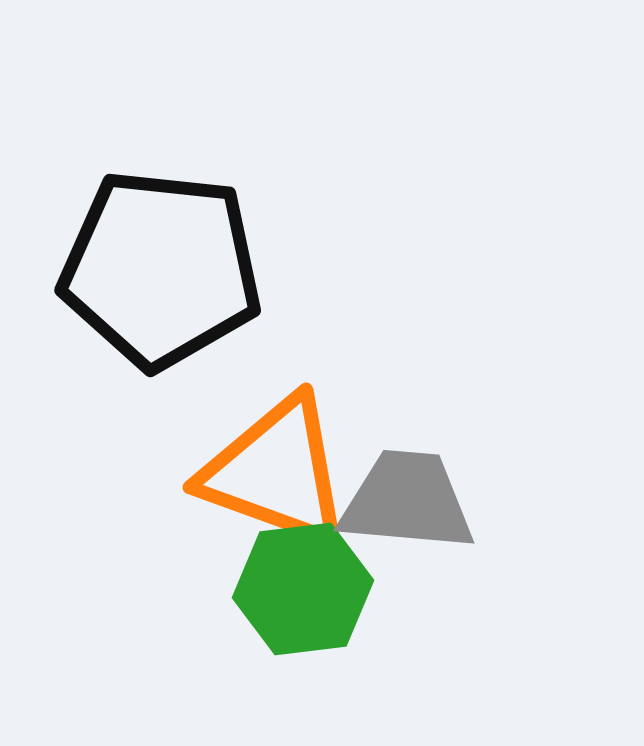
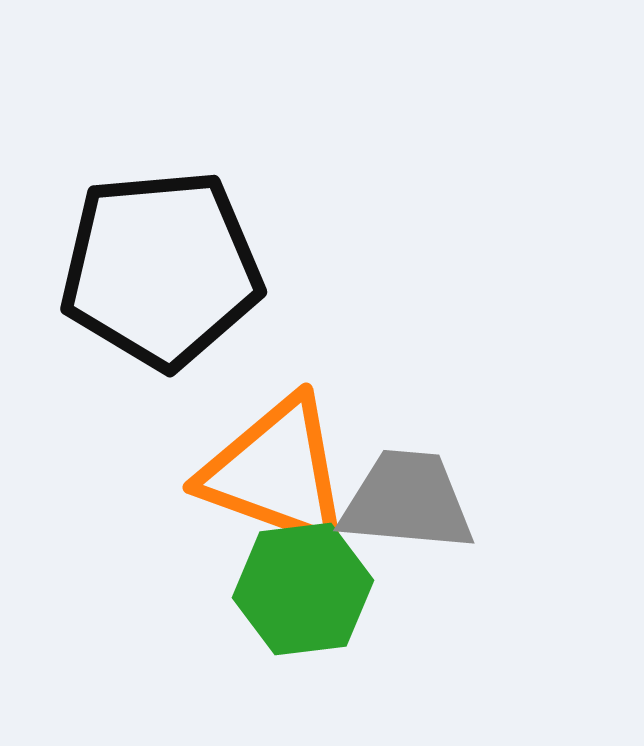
black pentagon: rotated 11 degrees counterclockwise
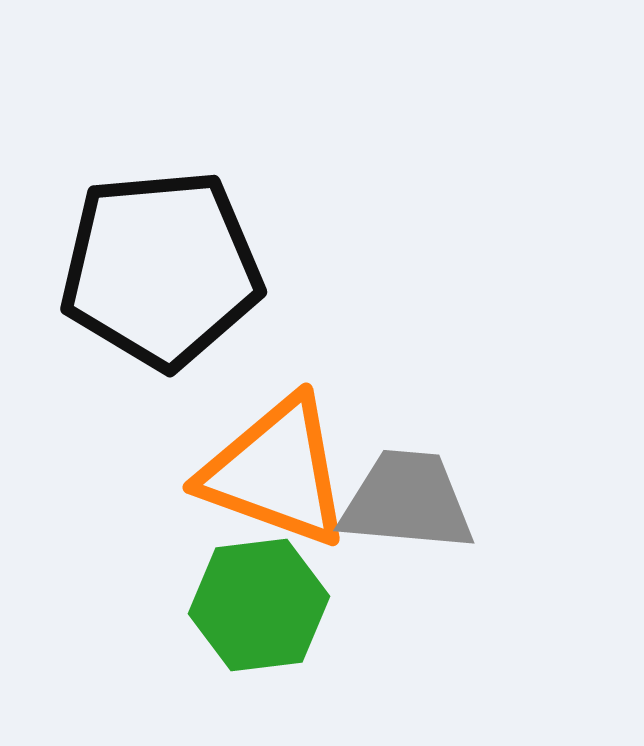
green hexagon: moved 44 px left, 16 px down
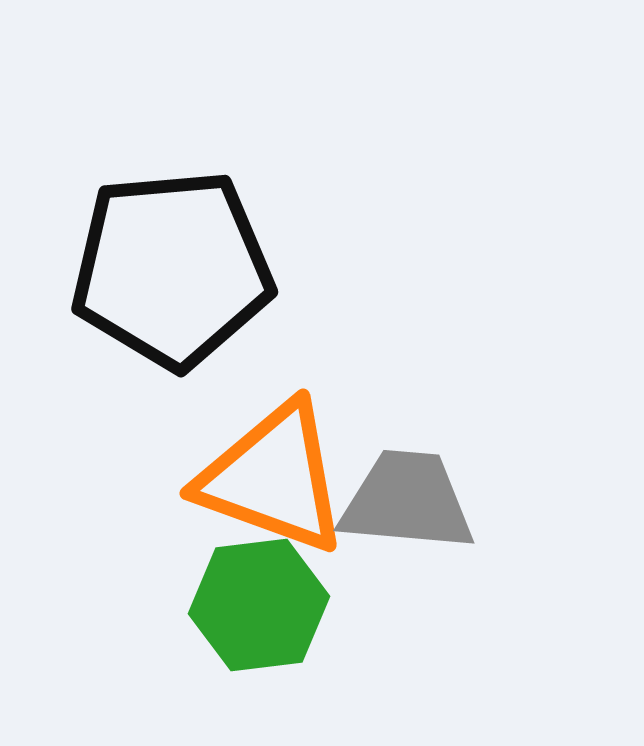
black pentagon: moved 11 px right
orange triangle: moved 3 px left, 6 px down
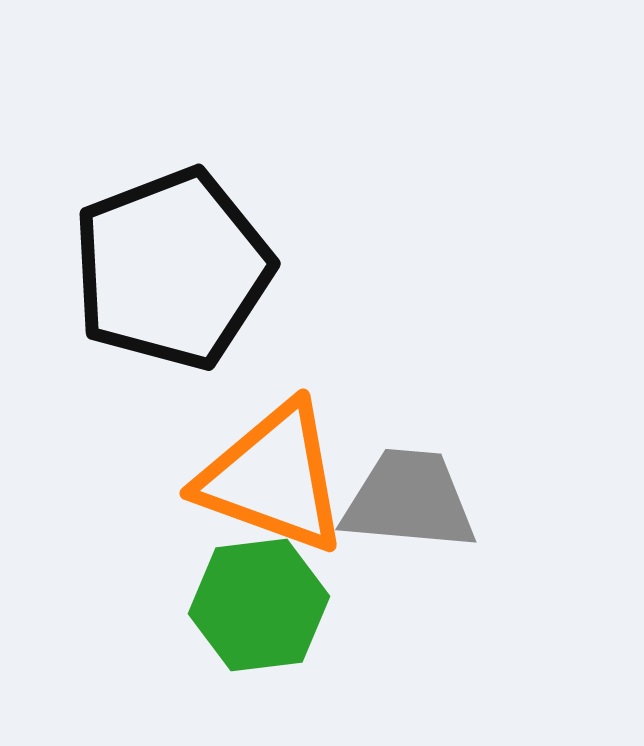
black pentagon: rotated 16 degrees counterclockwise
gray trapezoid: moved 2 px right, 1 px up
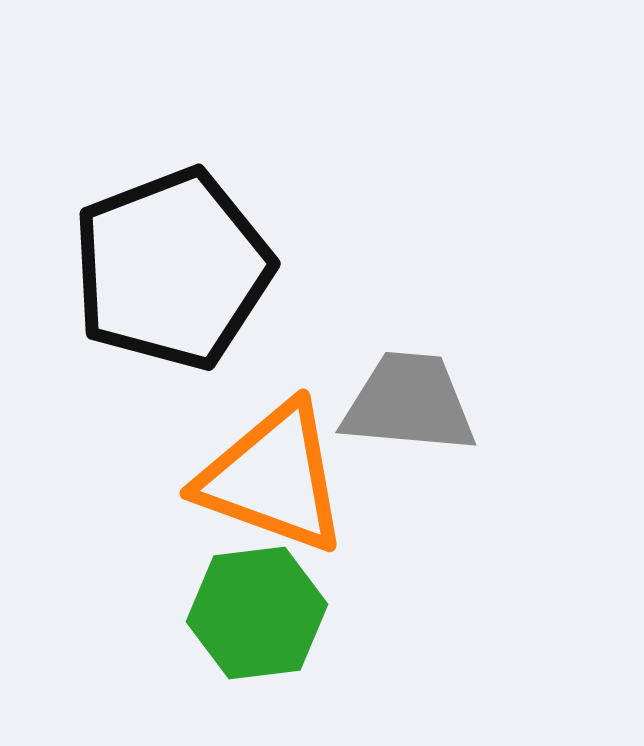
gray trapezoid: moved 97 px up
green hexagon: moved 2 px left, 8 px down
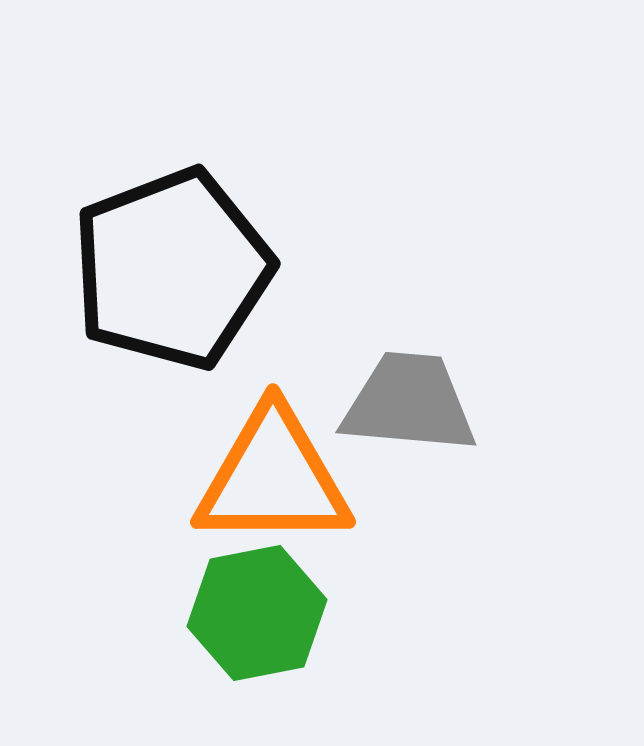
orange triangle: rotated 20 degrees counterclockwise
green hexagon: rotated 4 degrees counterclockwise
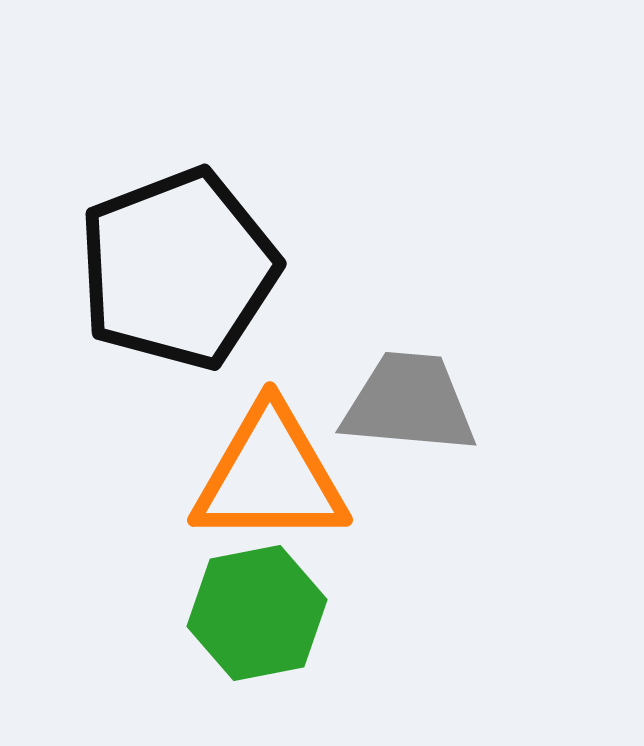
black pentagon: moved 6 px right
orange triangle: moved 3 px left, 2 px up
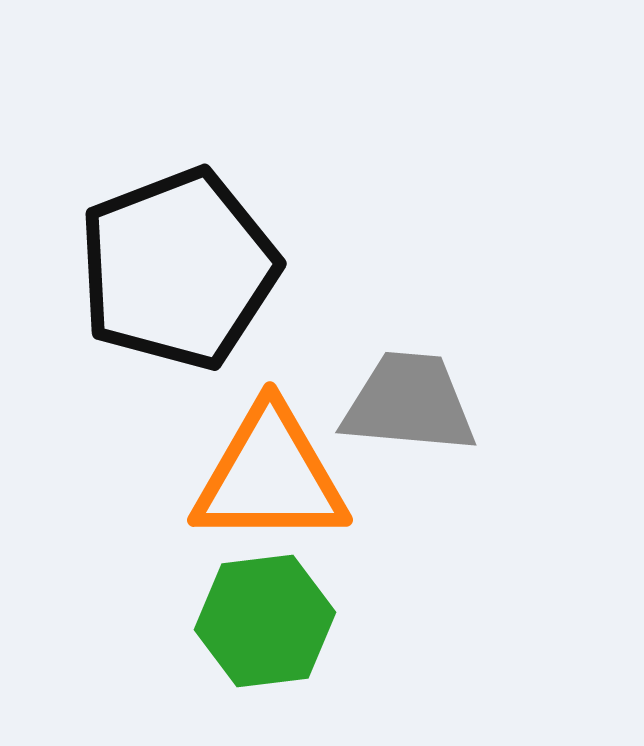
green hexagon: moved 8 px right, 8 px down; rotated 4 degrees clockwise
